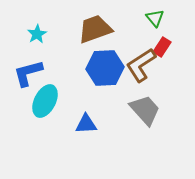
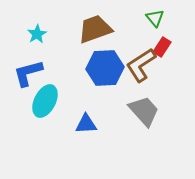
gray trapezoid: moved 1 px left, 1 px down
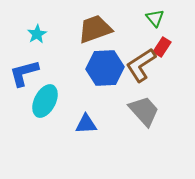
blue L-shape: moved 4 px left
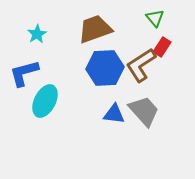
blue triangle: moved 28 px right, 10 px up; rotated 10 degrees clockwise
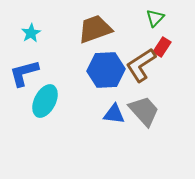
green triangle: rotated 24 degrees clockwise
cyan star: moved 6 px left, 1 px up
blue hexagon: moved 1 px right, 2 px down
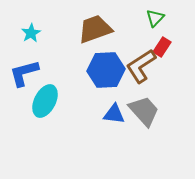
brown L-shape: moved 1 px down
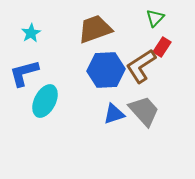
blue triangle: rotated 25 degrees counterclockwise
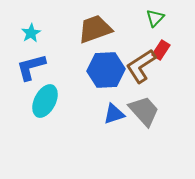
red rectangle: moved 1 px left, 3 px down
blue L-shape: moved 7 px right, 6 px up
